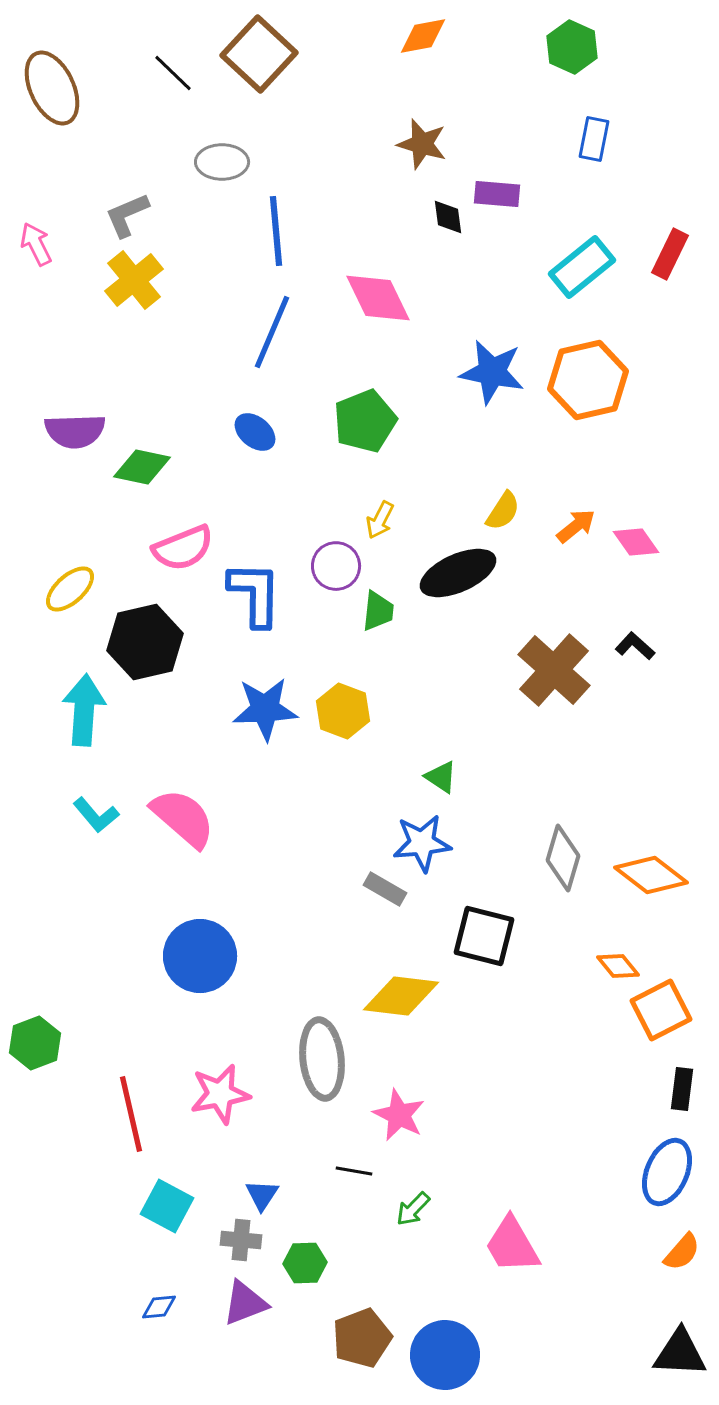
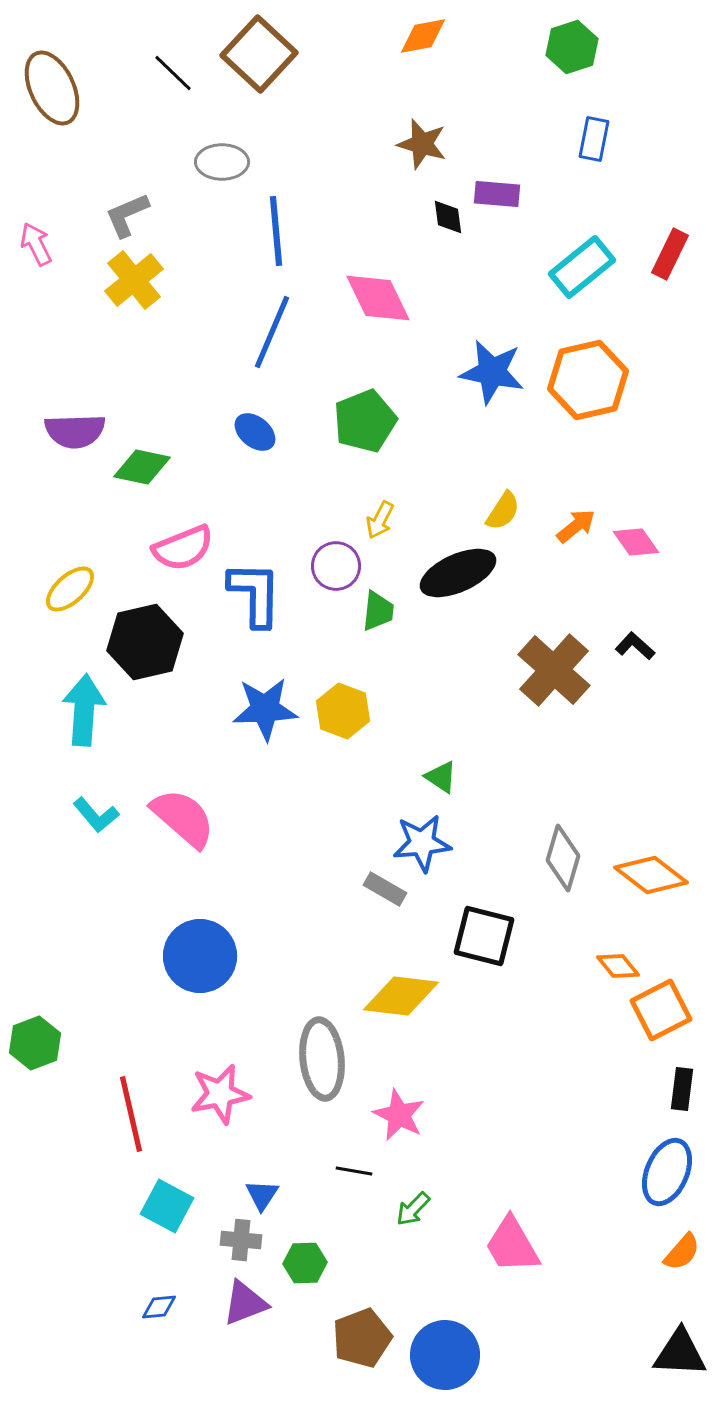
green hexagon at (572, 47): rotated 18 degrees clockwise
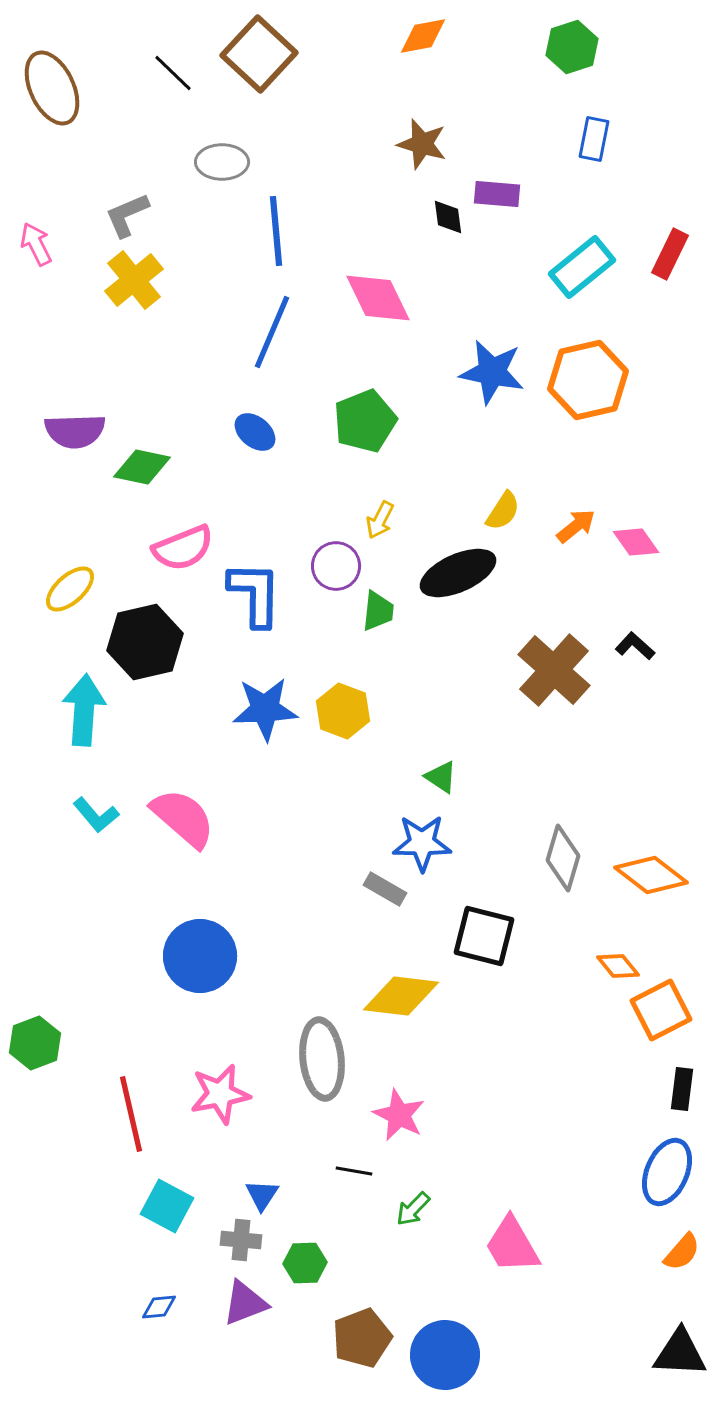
blue star at (422, 843): rotated 6 degrees clockwise
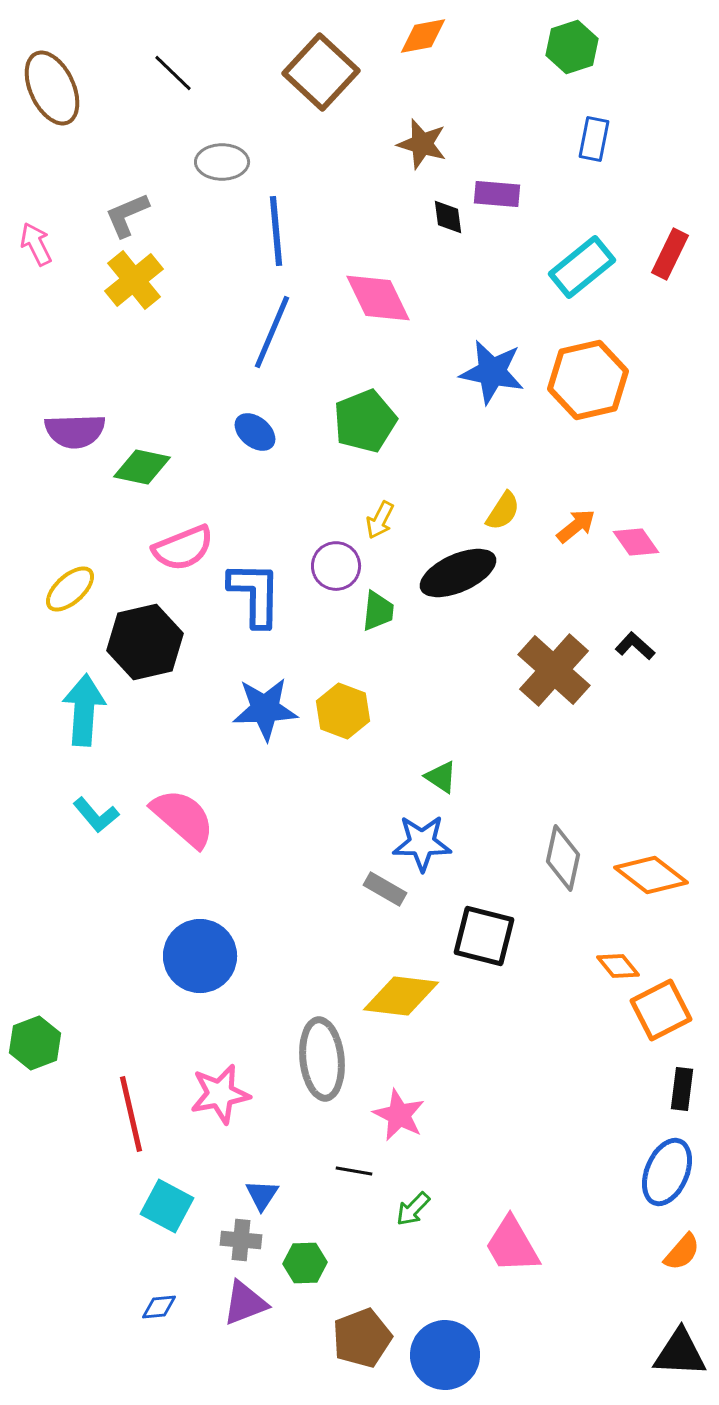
brown square at (259, 54): moved 62 px right, 18 px down
gray diamond at (563, 858): rotated 4 degrees counterclockwise
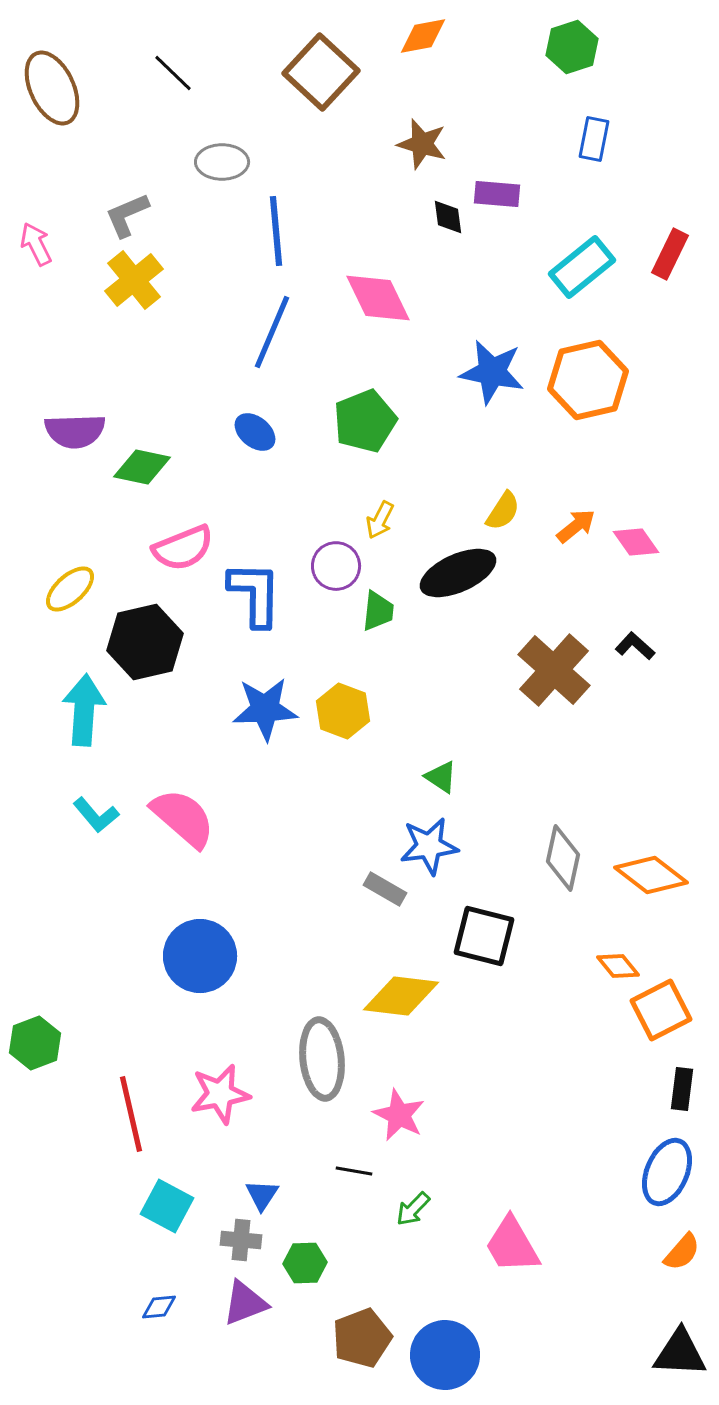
blue star at (422, 843): moved 7 px right, 3 px down; rotated 8 degrees counterclockwise
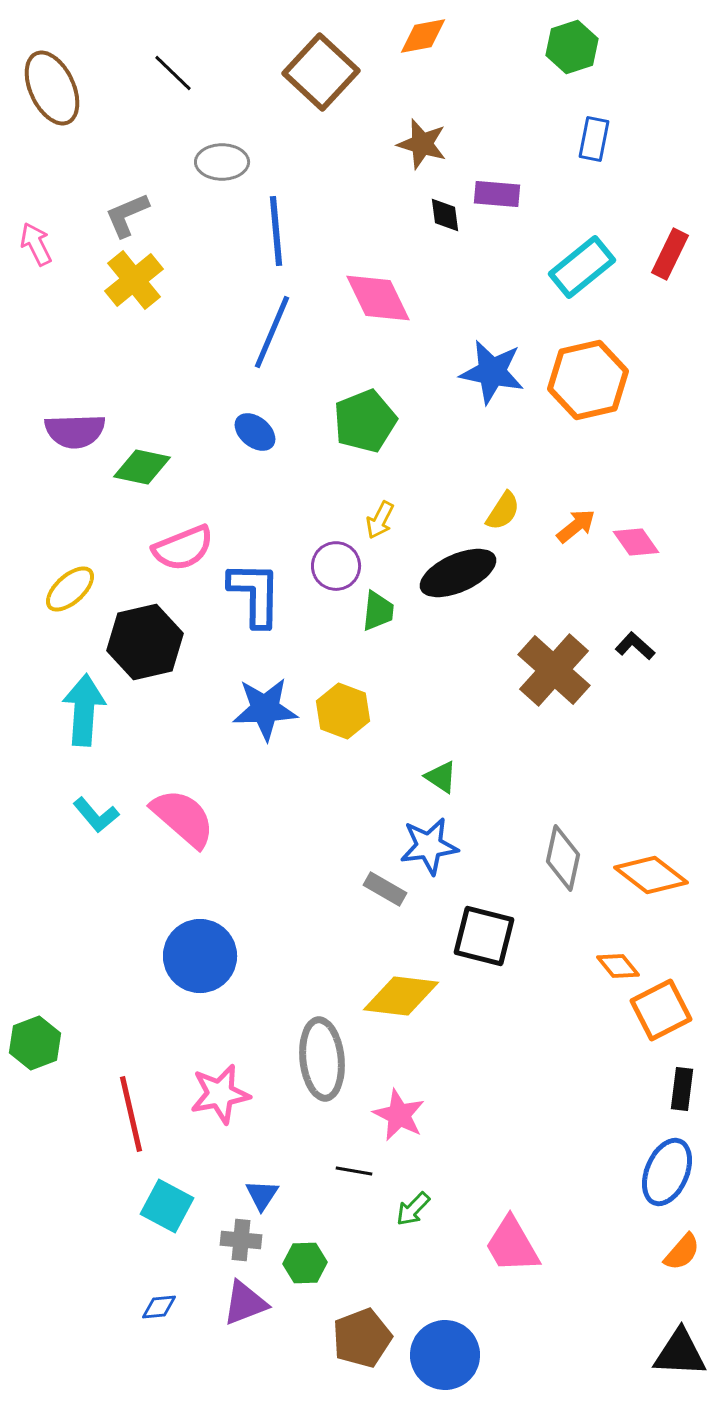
black diamond at (448, 217): moved 3 px left, 2 px up
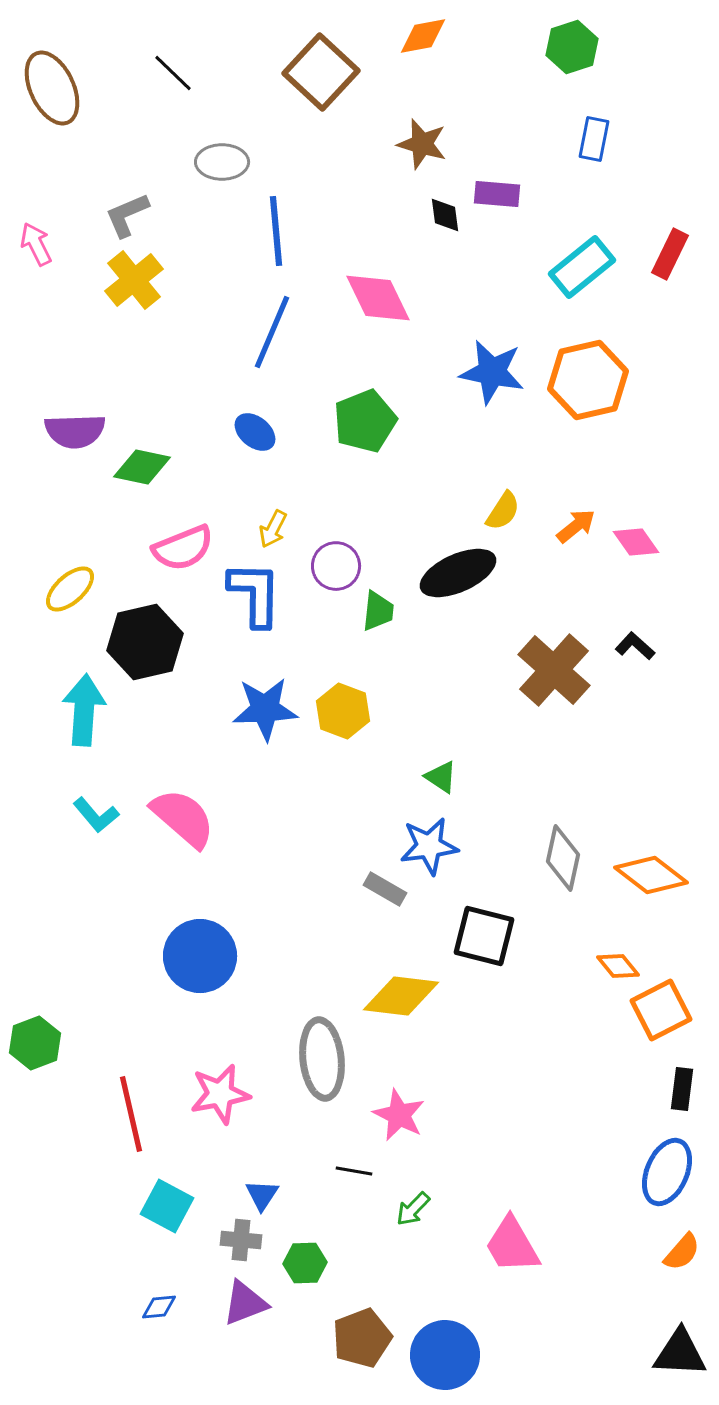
yellow arrow at (380, 520): moved 107 px left, 9 px down
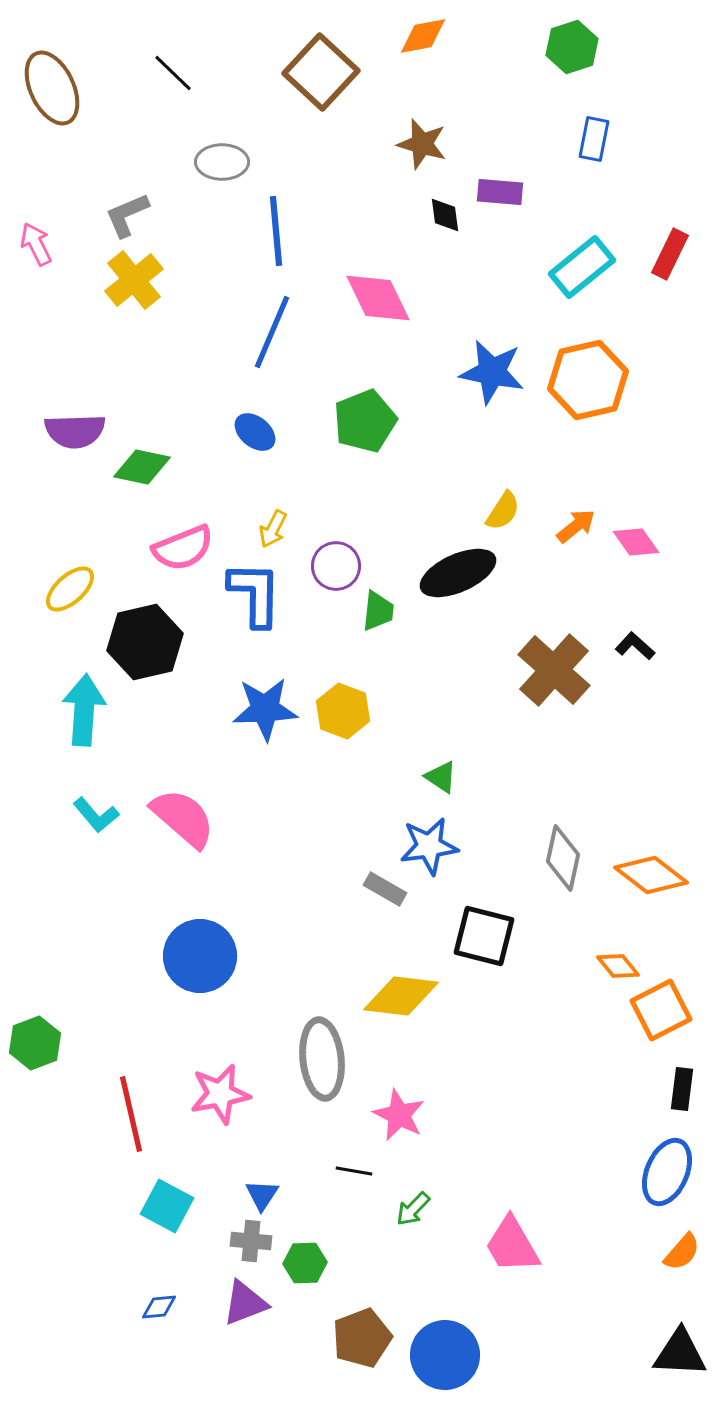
purple rectangle at (497, 194): moved 3 px right, 2 px up
gray cross at (241, 1240): moved 10 px right, 1 px down
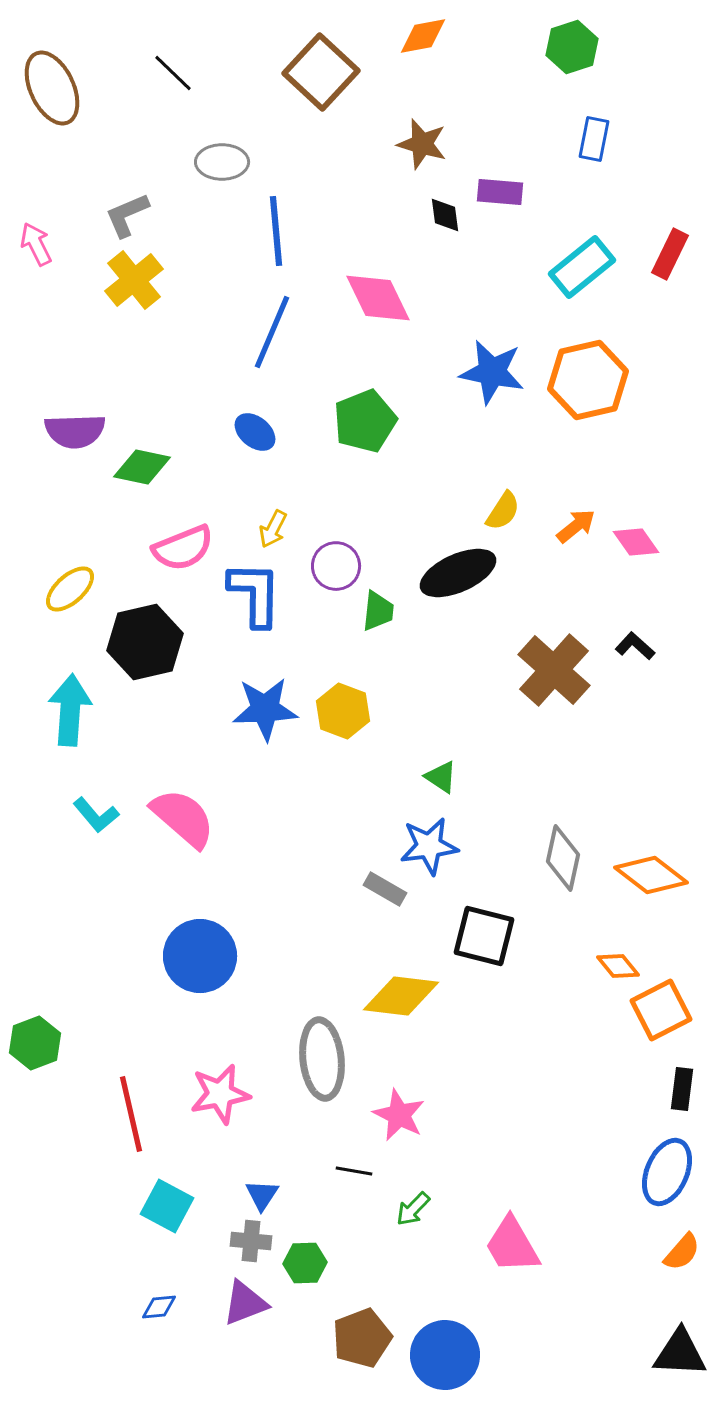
cyan arrow at (84, 710): moved 14 px left
